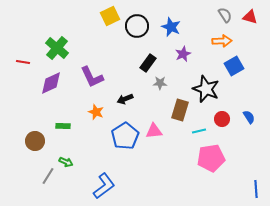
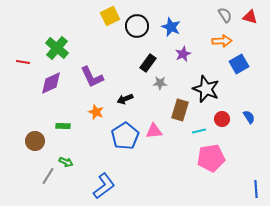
blue square: moved 5 px right, 2 px up
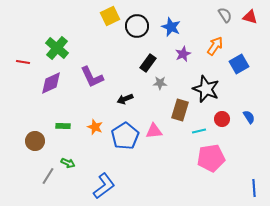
orange arrow: moved 7 px left, 5 px down; rotated 54 degrees counterclockwise
orange star: moved 1 px left, 15 px down
green arrow: moved 2 px right, 1 px down
blue line: moved 2 px left, 1 px up
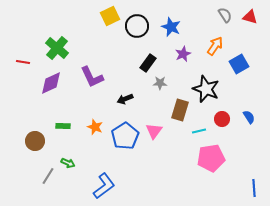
pink triangle: rotated 48 degrees counterclockwise
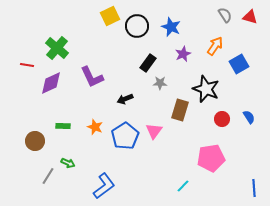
red line: moved 4 px right, 3 px down
cyan line: moved 16 px left, 55 px down; rotated 32 degrees counterclockwise
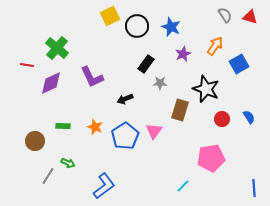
black rectangle: moved 2 px left, 1 px down
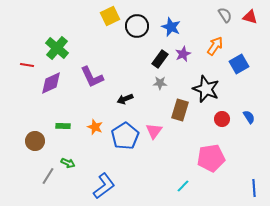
black rectangle: moved 14 px right, 5 px up
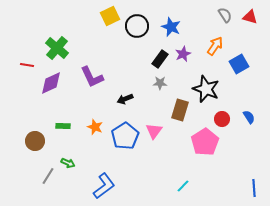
pink pentagon: moved 6 px left, 16 px up; rotated 24 degrees counterclockwise
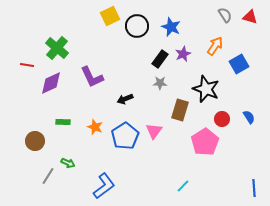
green rectangle: moved 4 px up
